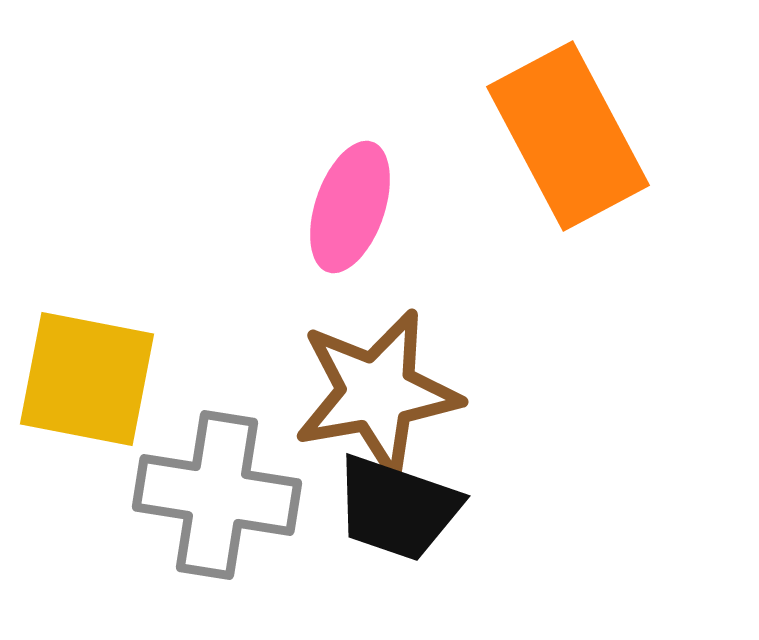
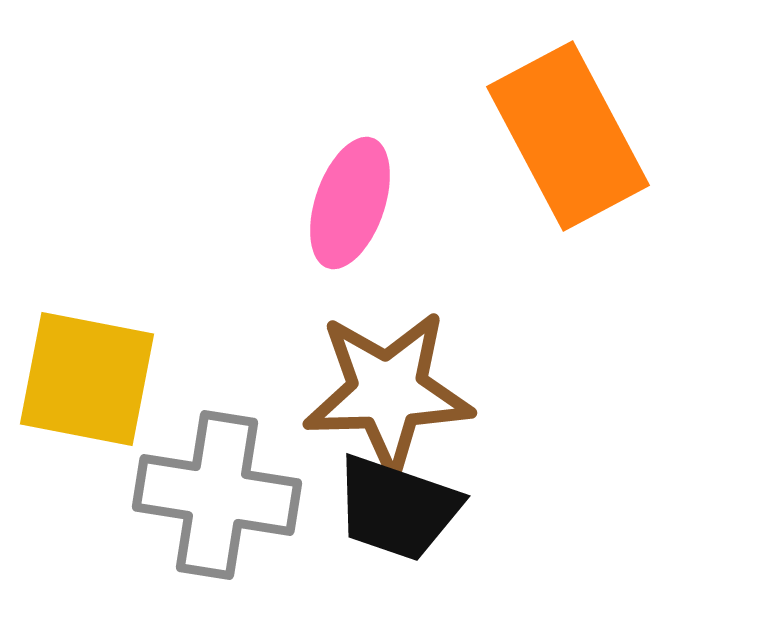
pink ellipse: moved 4 px up
brown star: moved 11 px right, 1 px up; rotated 8 degrees clockwise
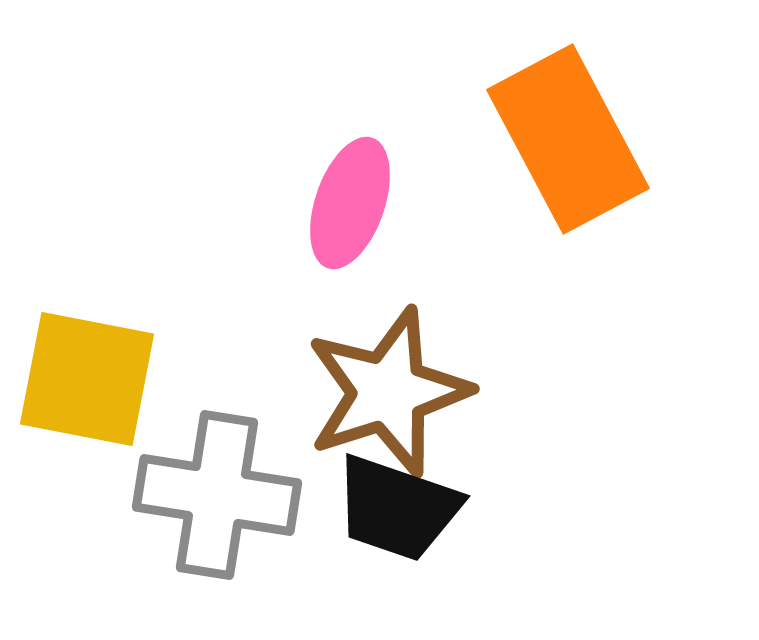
orange rectangle: moved 3 px down
brown star: rotated 16 degrees counterclockwise
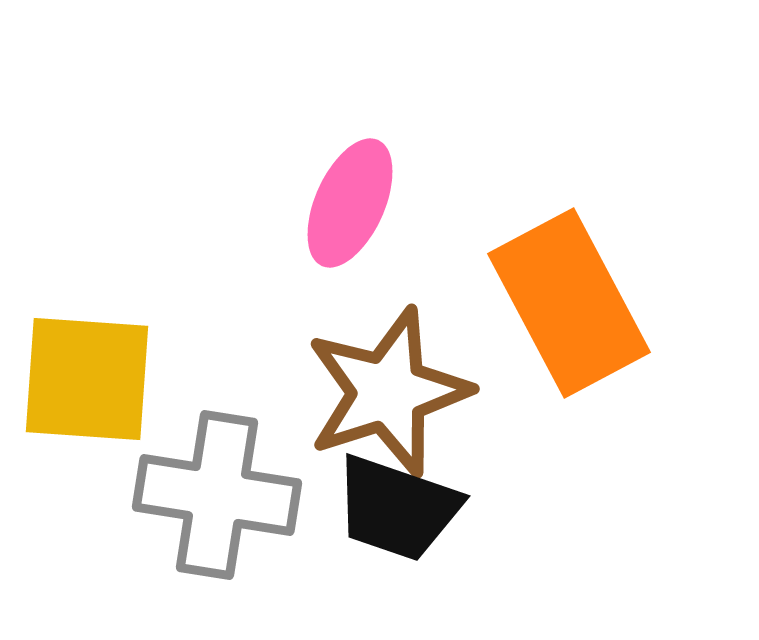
orange rectangle: moved 1 px right, 164 px down
pink ellipse: rotated 5 degrees clockwise
yellow square: rotated 7 degrees counterclockwise
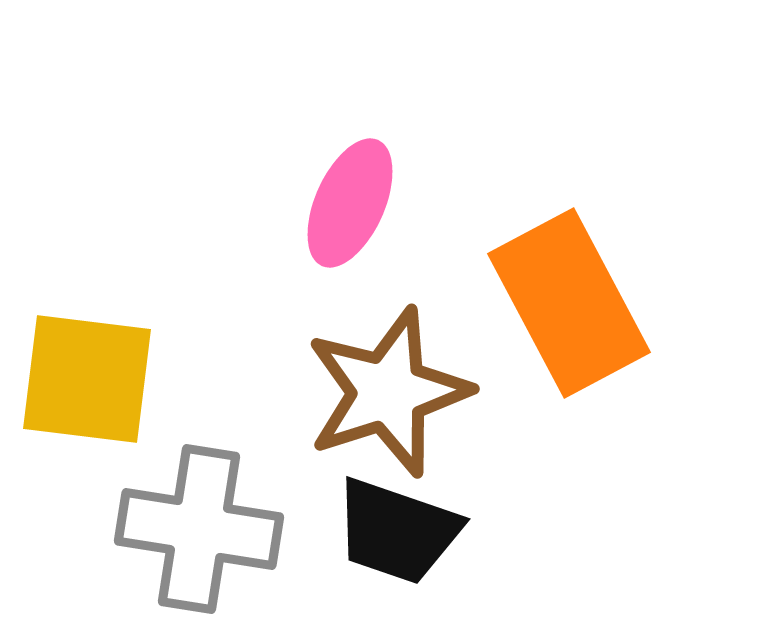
yellow square: rotated 3 degrees clockwise
gray cross: moved 18 px left, 34 px down
black trapezoid: moved 23 px down
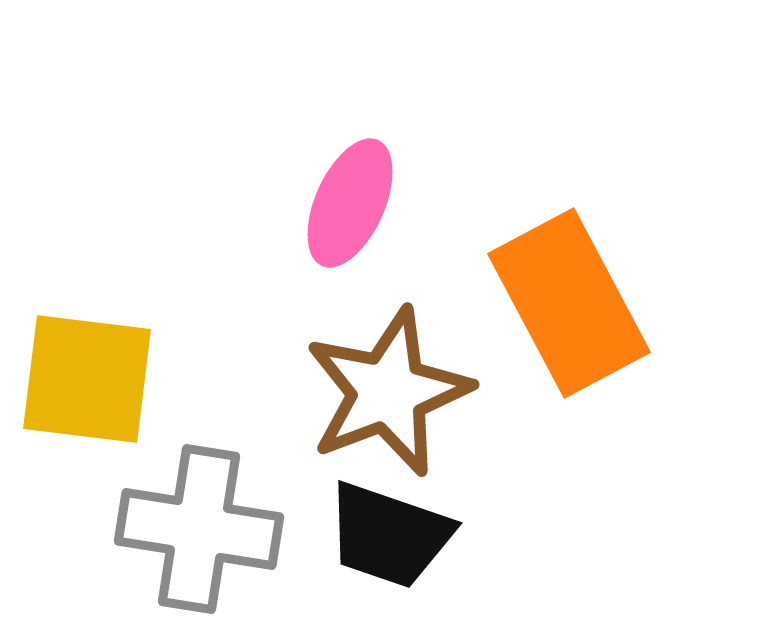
brown star: rotated 3 degrees counterclockwise
black trapezoid: moved 8 px left, 4 px down
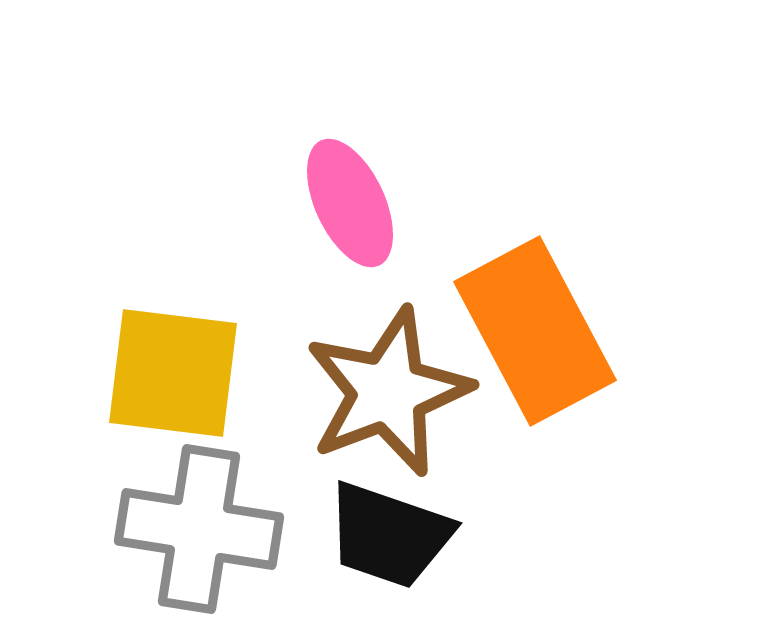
pink ellipse: rotated 49 degrees counterclockwise
orange rectangle: moved 34 px left, 28 px down
yellow square: moved 86 px right, 6 px up
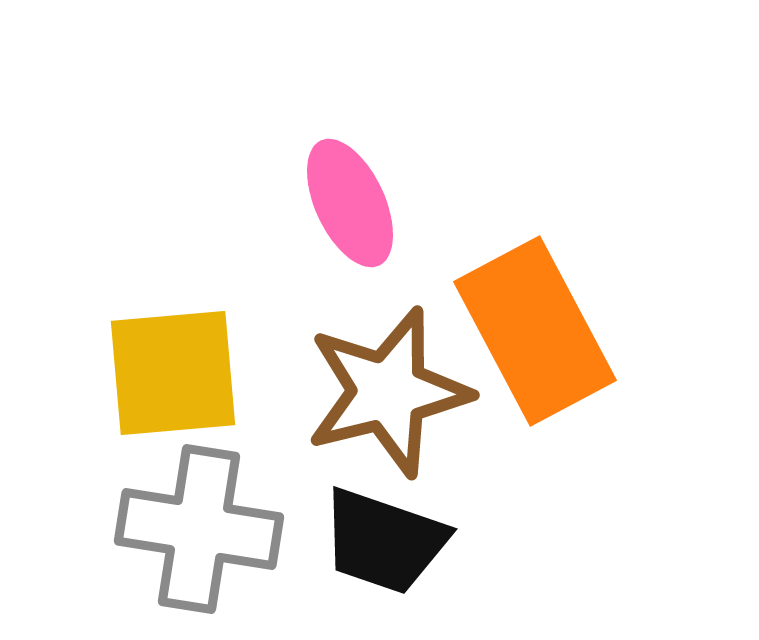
yellow square: rotated 12 degrees counterclockwise
brown star: rotated 7 degrees clockwise
black trapezoid: moved 5 px left, 6 px down
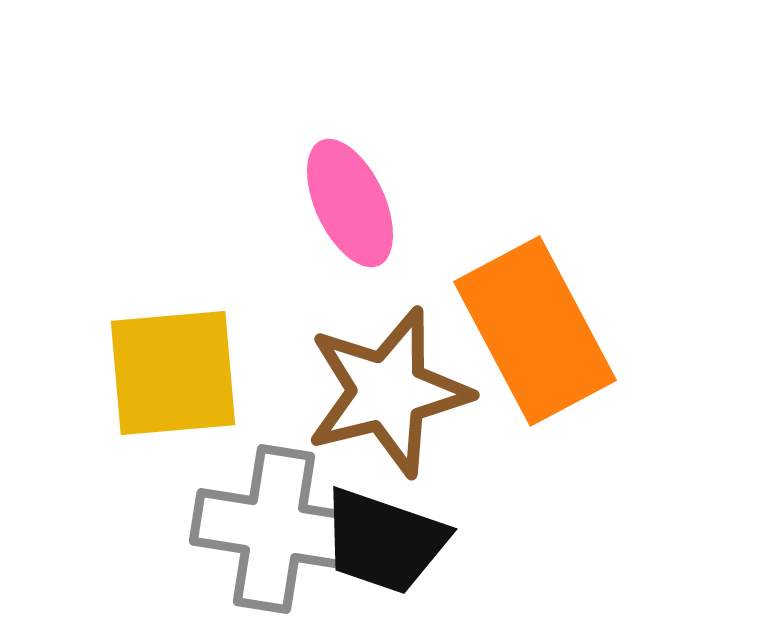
gray cross: moved 75 px right
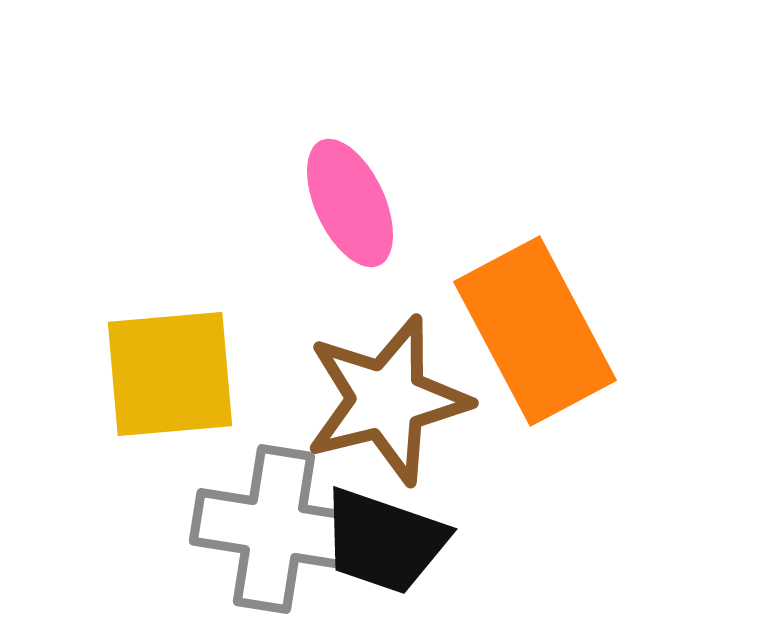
yellow square: moved 3 px left, 1 px down
brown star: moved 1 px left, 8 px down
